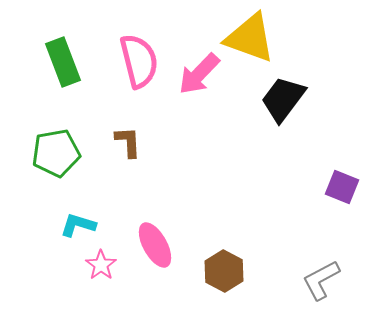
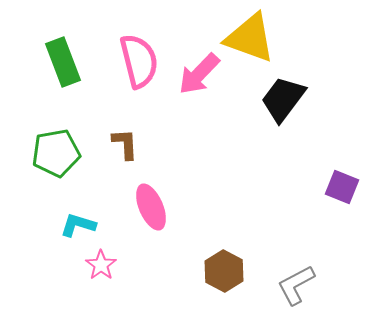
brown L-shape: moved 3 px left, 2 px down
pink ellipse: moved 4 px left, 38 px up; rotated 6 degrees clockwise
gray L-shape: moved 25 px left, 5 px down
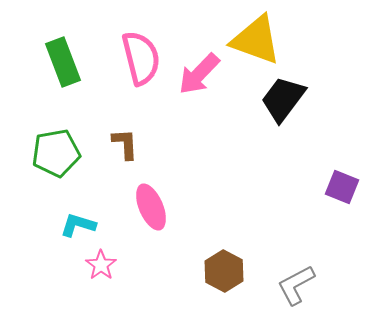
yellow triangle: moved 6 px right, 2 px down
pink semicircle: moved 2 px right, 3 px up
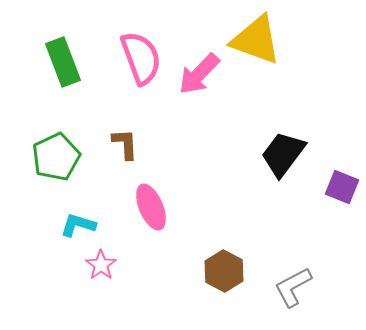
pink semicircle: rotated 6 degrees counterclockwise
black trapezoid: moved 55 px down
green pentagon: moved 4 px down; rotated 15 degrees counterclockwise
gray L-shape: moved 3 px left, 2 px down
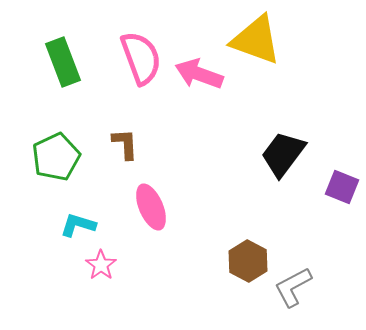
pink arrow: rotated 66 degrees clockwise
brown hexagon: moved 24 px right, 10 px up
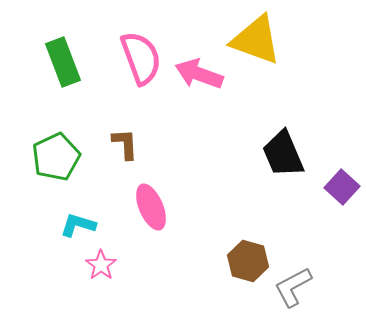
black trapezoid: rotated 60 degrees counterclockwise
purple square: rotated 20 degrees clockwise
brown hexagon: rotated 12 degrees counterclockwise
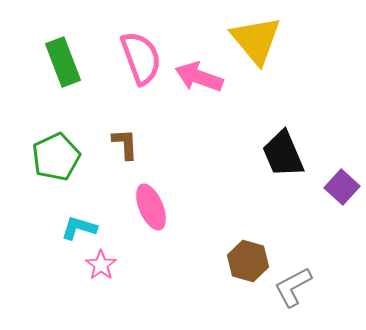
yellow triangle: rotated 30 degrees clockwise
pink arrow: moved 3 px down
cyan L-shape: moved 1 px right, 3 px down
